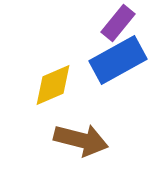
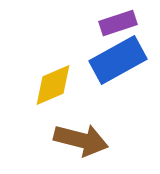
purple rectangle: rotated 33 degrees clockwise
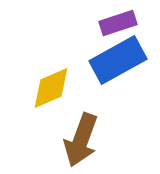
yellow diamond: moved 2 px left, 3 px down
brown arrow: rotated 96 degrees clockwise
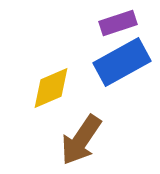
blue rectangle: moved 4 px right, 2 px down
brown arrow: rotated 14 degrees clockwise
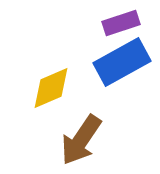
purple rectangle: moved 3 px right
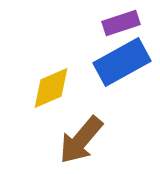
brown arrow: rotated 6 degrees clockwise
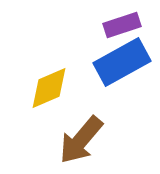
purple rectangle: moved 1 px right, 2 px down
yellow diamond: moved 2 px left
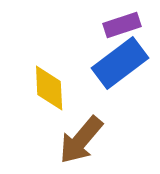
blue rectangle: moved 2 px left, 1 px down; rotated 8 degrees counterclockwise
yellow diamond: rotated 69 degrees counterclockwise
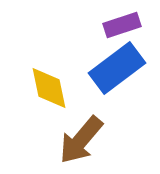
blue rectangle: moved 3 px left, 5 px down
yellow diamond: rotated 9 degrees counterclockwise
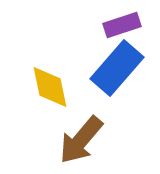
blue rectangle: rotated 12 degrees counterclockwise
yellow diamond: moved 1 px right, 1 px up
